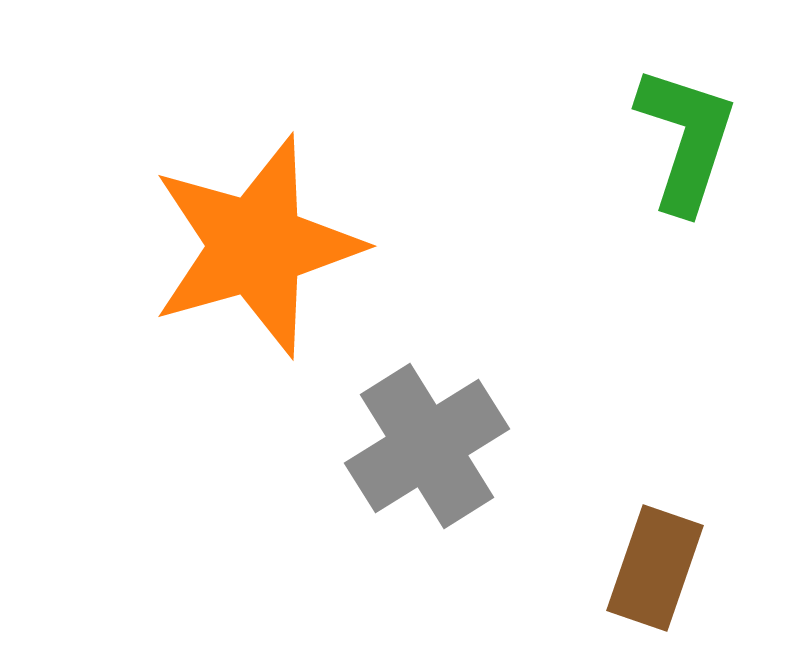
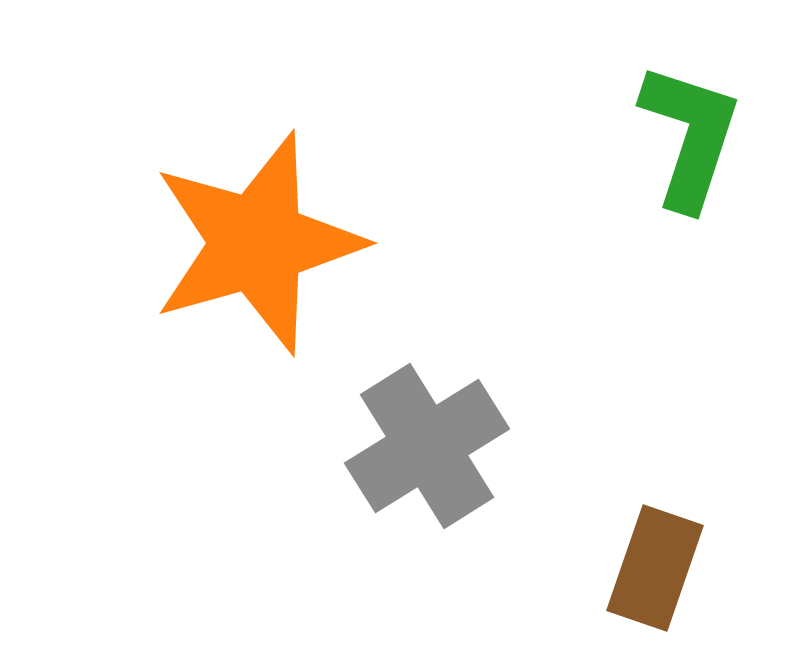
green L-shape: moved 4 px right, 3 px up
orange star: moved 1 px right, 3 px up
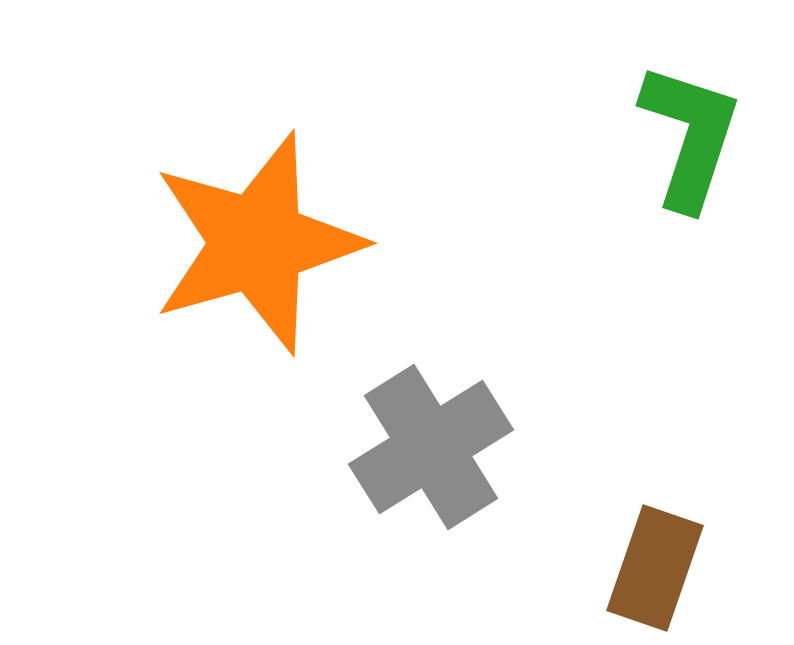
gray cross: moved 4 px right, 1 px down
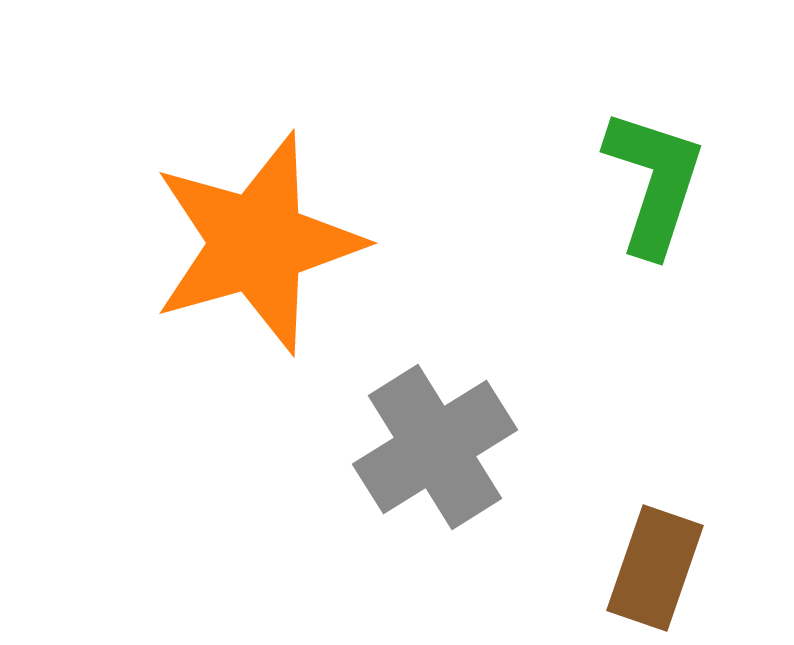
green L-shape: moved 36 px left, 46 px down
gray cross: moved 4 px right
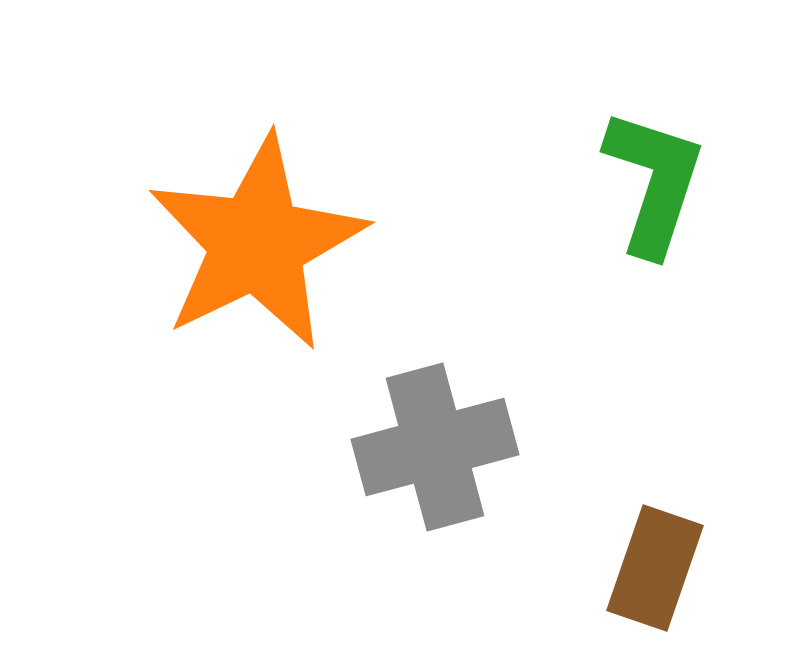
orange star: rotated 10 degrees counterclockwise
gray cross: rotated 17 degrees clockwise
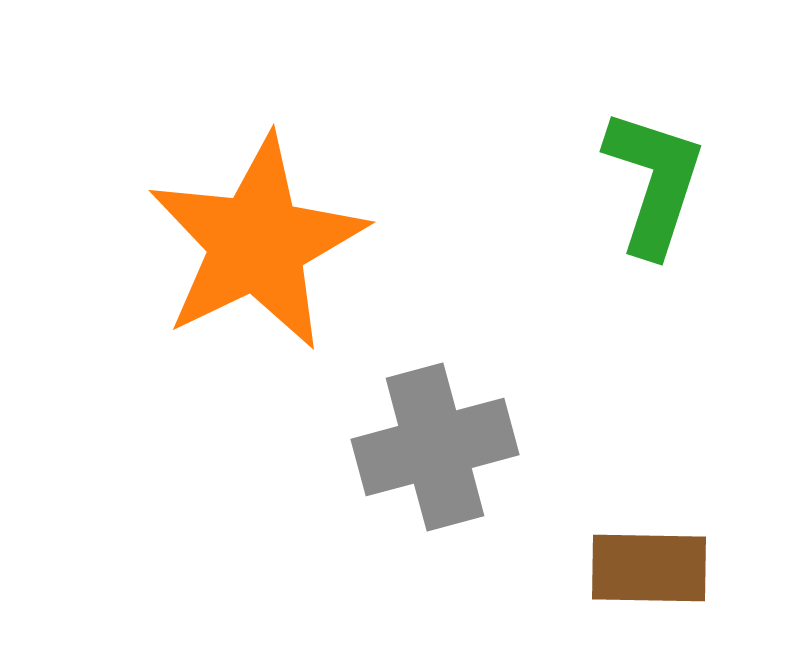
brown rectangle: moved 6 px left; rotated 72 degrees clockwise
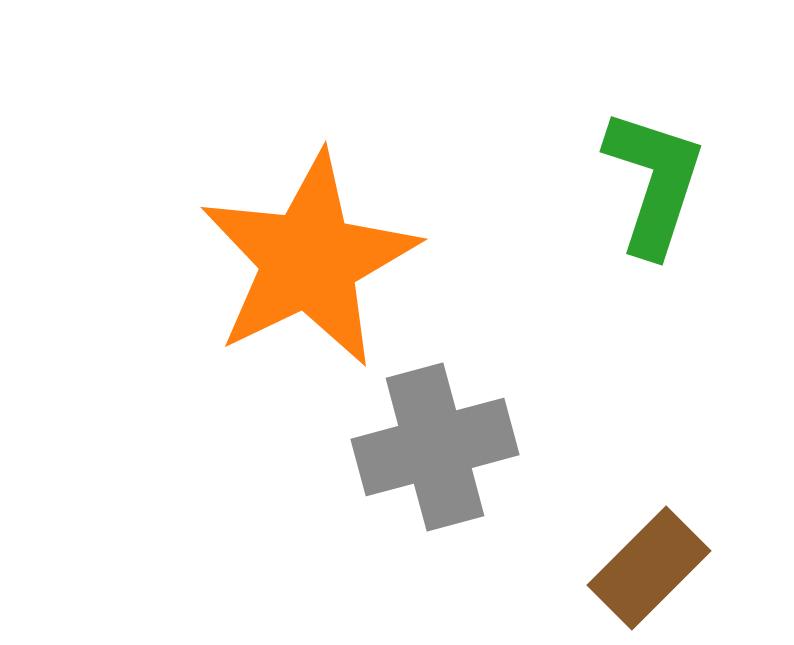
orange star: moved 52 px right, 17 px down
brown rectangle: rotated 46 degrees counterclockwise
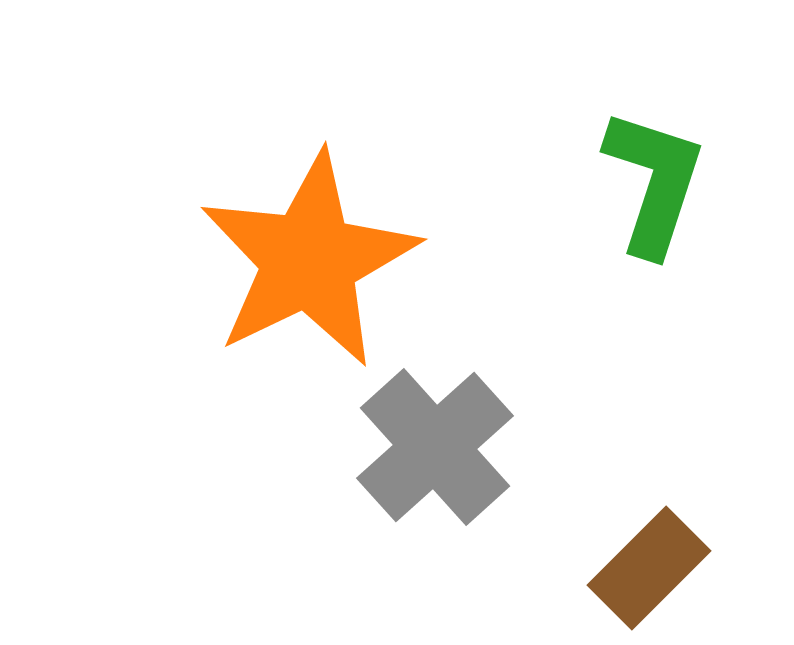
gray cross: rotated 27 degrees counterclockwise
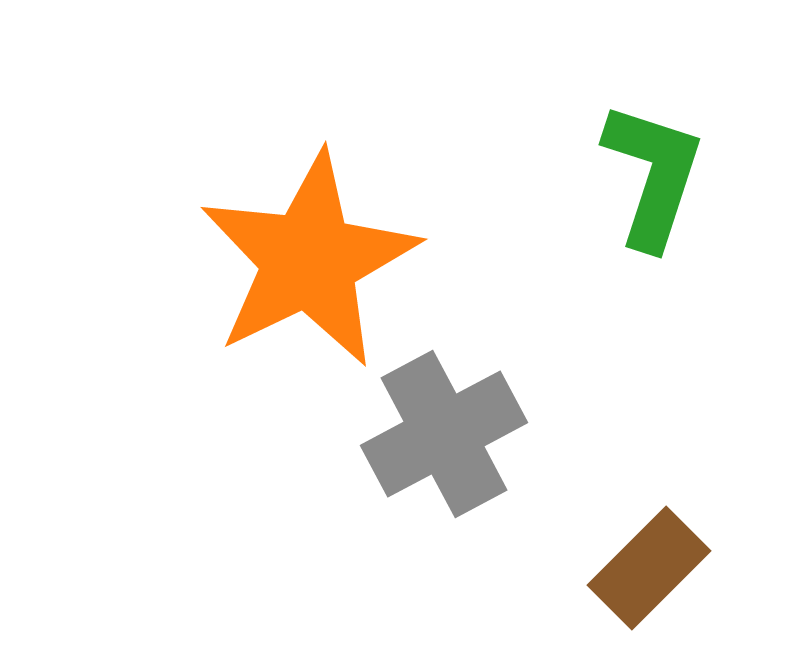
green L-shape: moved 1 px left, 7 px up
gray cross: moved 9 px right, 13 px up; rotated 14 degrees clockwise
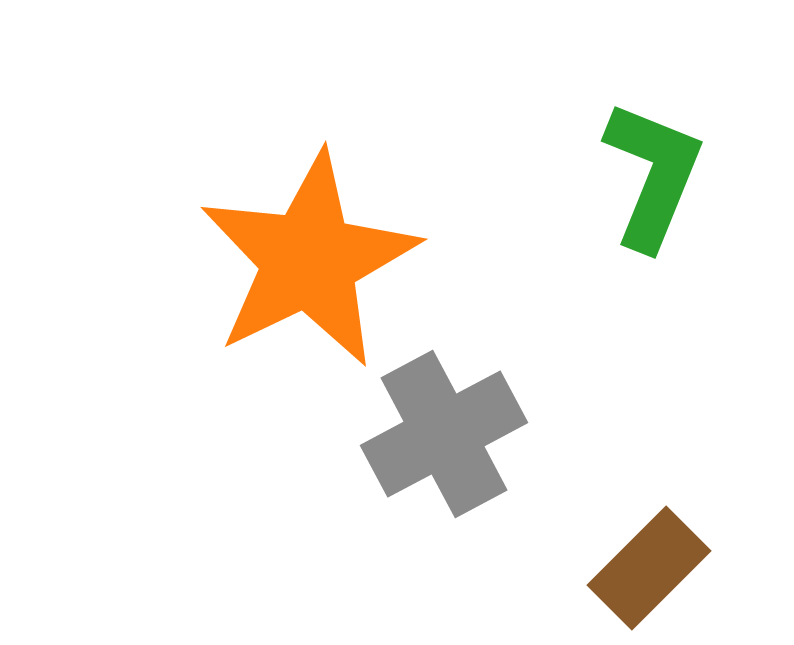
green L-shape: rotated 4 degrees clockwise
